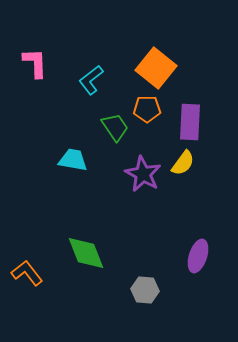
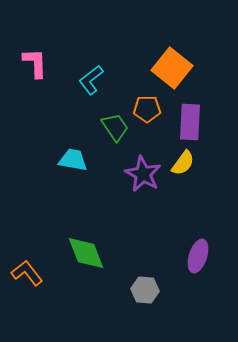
orange square: moved 16 px right
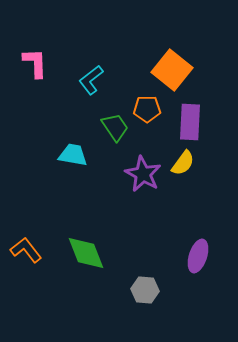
orange square: moved 2 px down
cyan trapezoid: moved 5 px up
orange L-shape: moved 1 px left, 23 px up
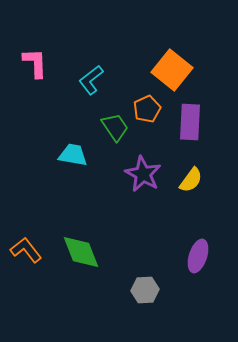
orange pentagon: rotated 24 degrees counterclockwise
yellow semicircle: moved 8 px right, 17 px down
green diamond: moved 5 px left, 1 px up
gray hexagon: rotated 8 degrees counterclockwise
